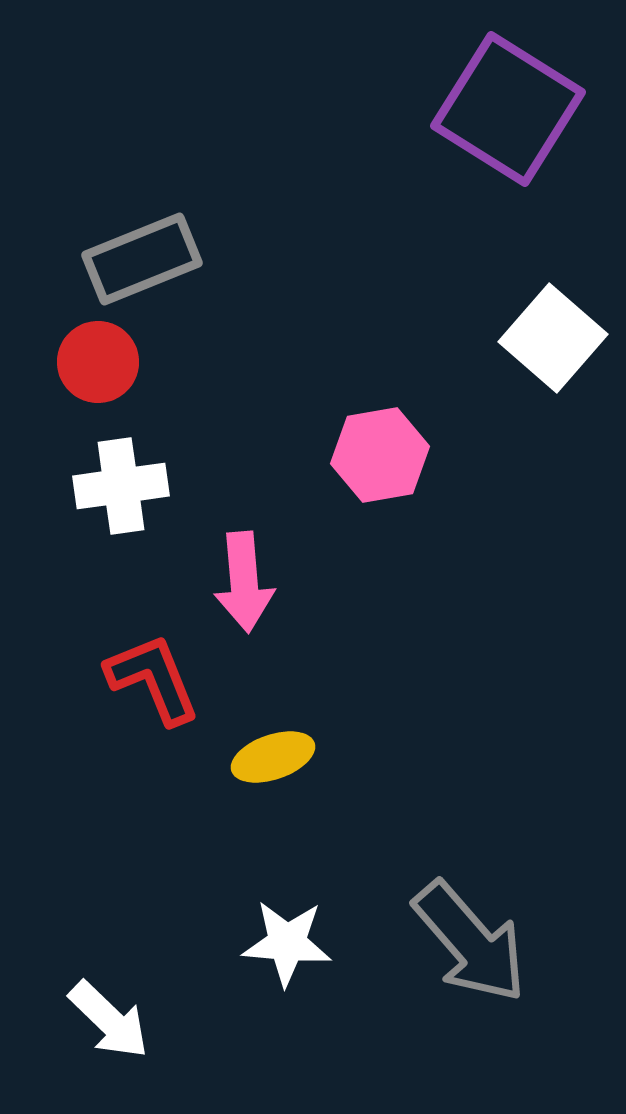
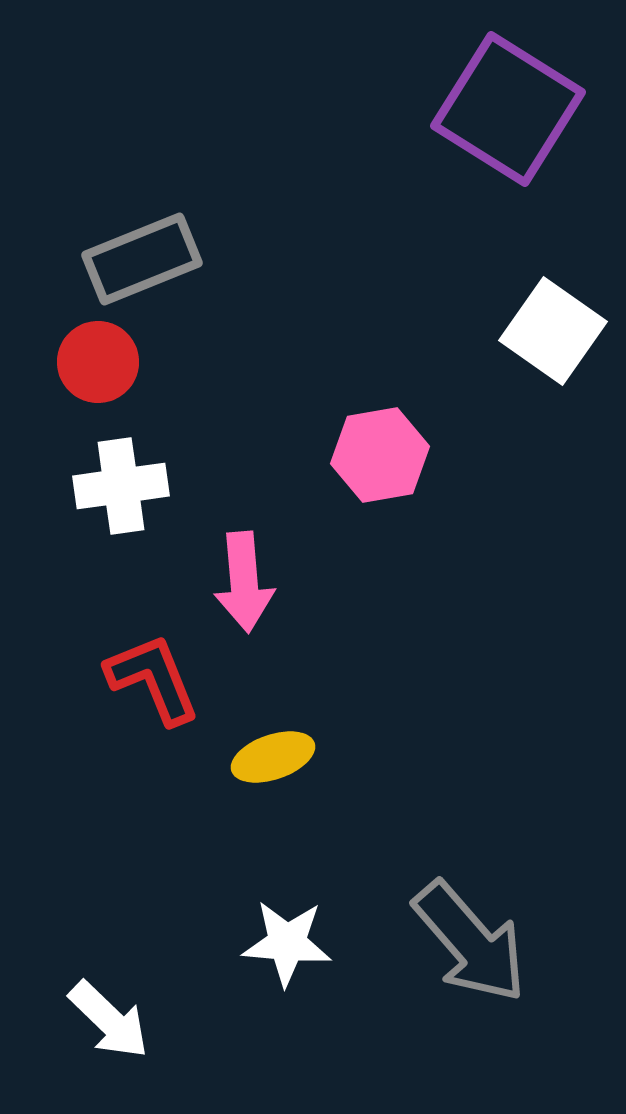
white square: moved 7 px up; rotated 6 degrees counterclockwise
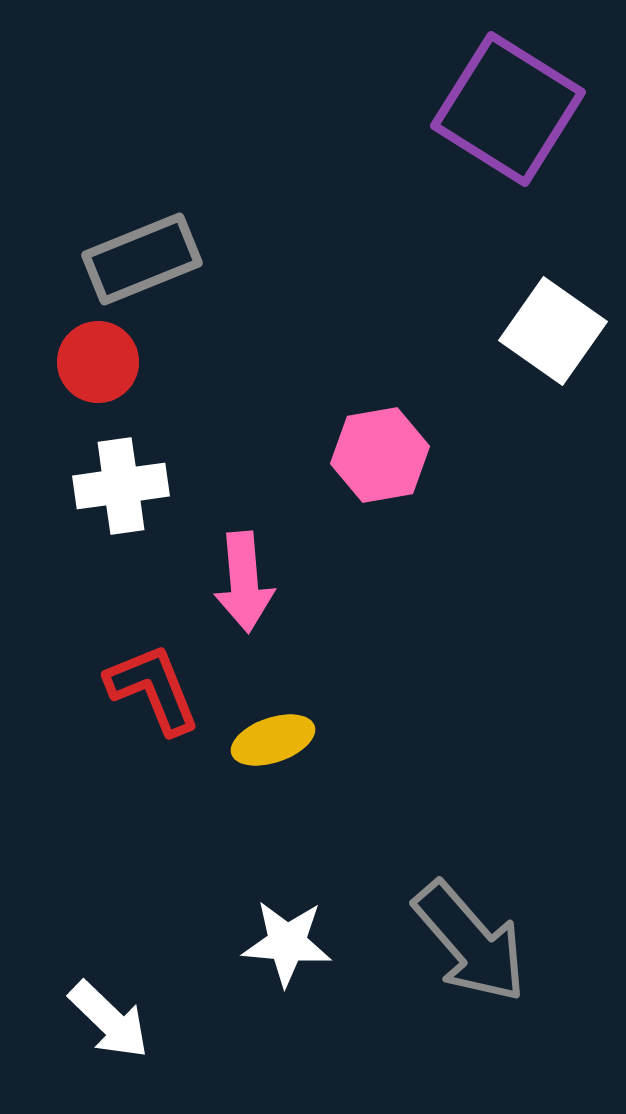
red L-shape: moved 10 px down
yellow ellipse: moved 17 px up
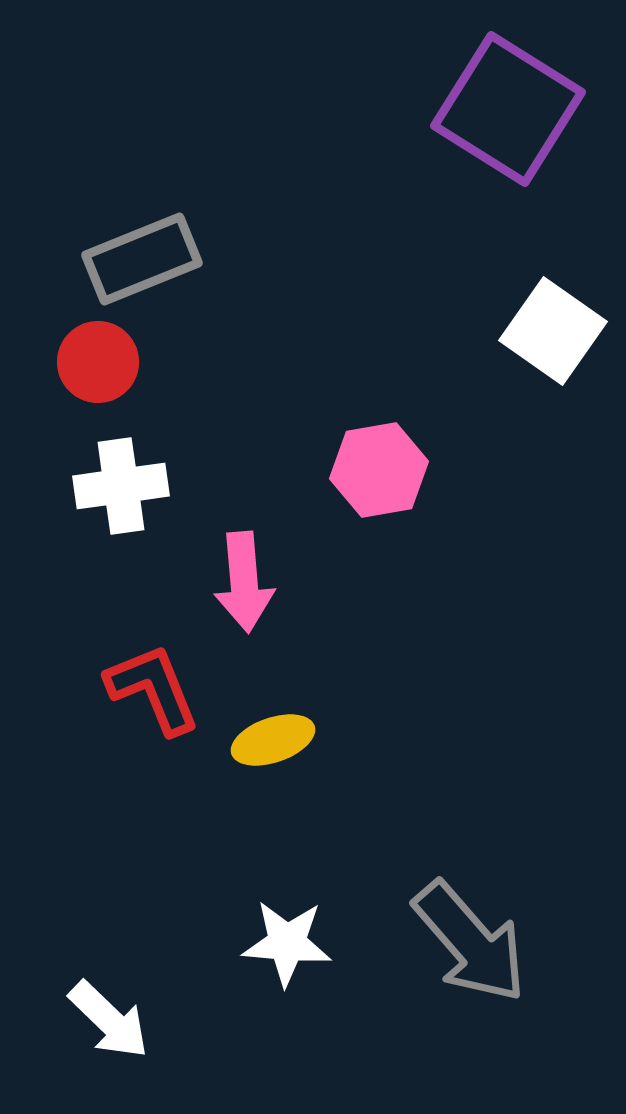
pink hexagon: moved 1 px left, 15 px down
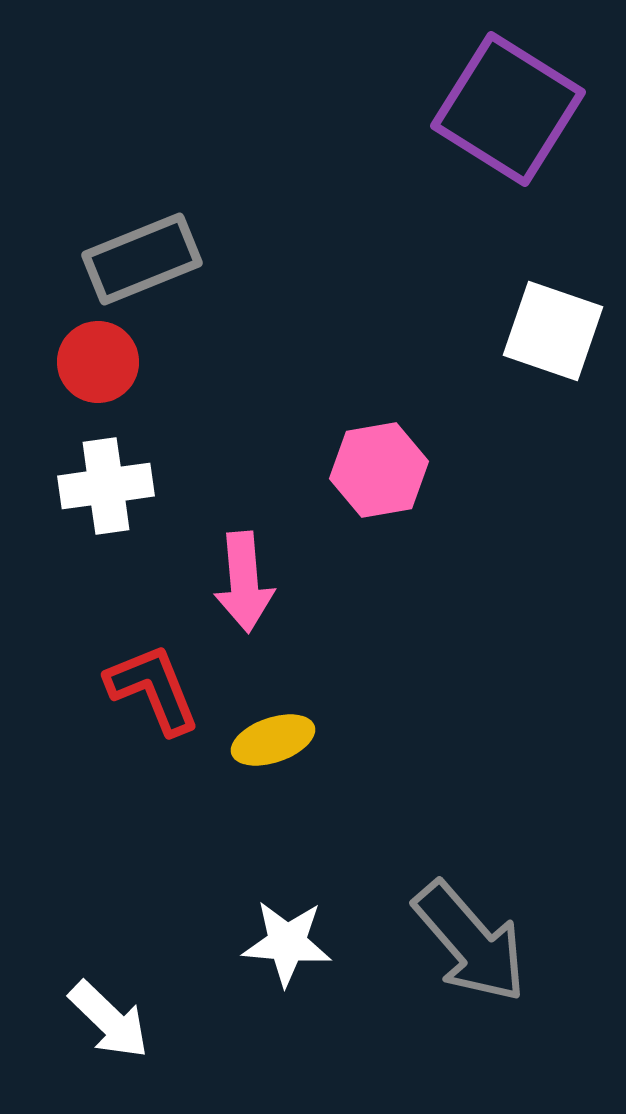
white square: rotated 16 degrees counterclockwise
white cross: moved 15 px left
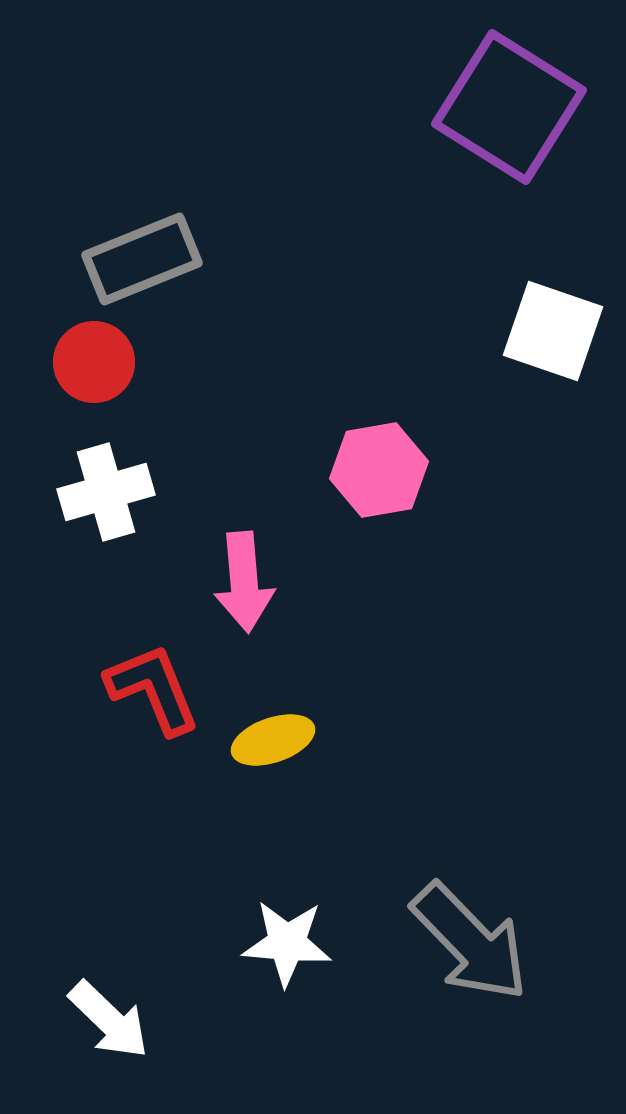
purple square: moved 1 px right, 2 px up
red circle: moved 4 px left
white cross: moved 6 px down; rotated 8 degrees counterclockwise
gray arrow: rotated 3 degrees counterclockwise
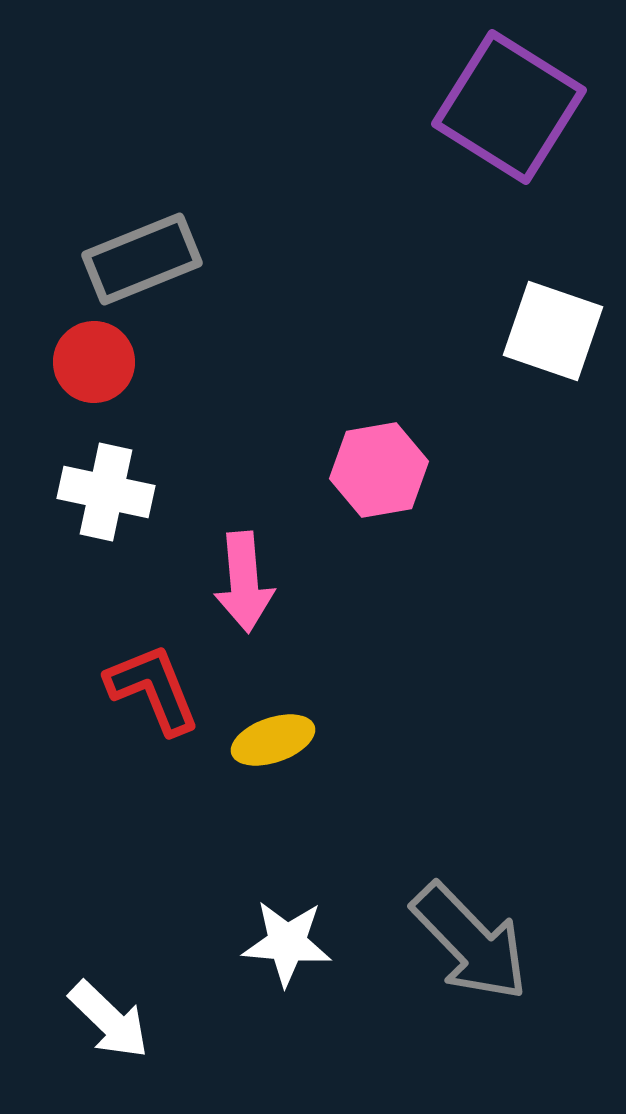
white cross: rotated 28 degrees clockwise
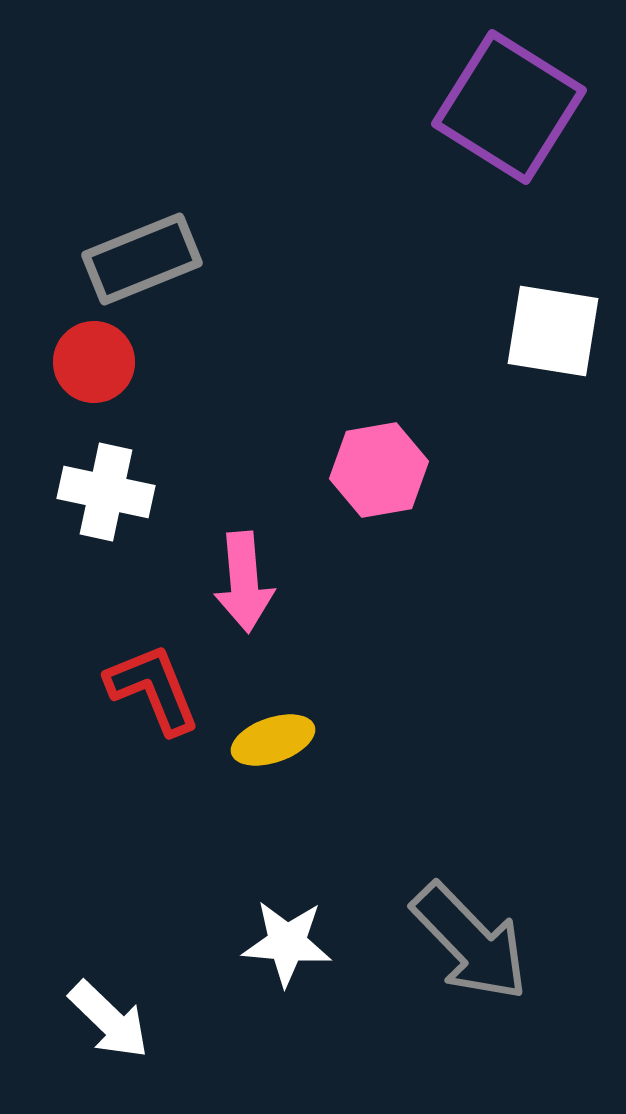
white square: rotated 10 degrees counterclockwise
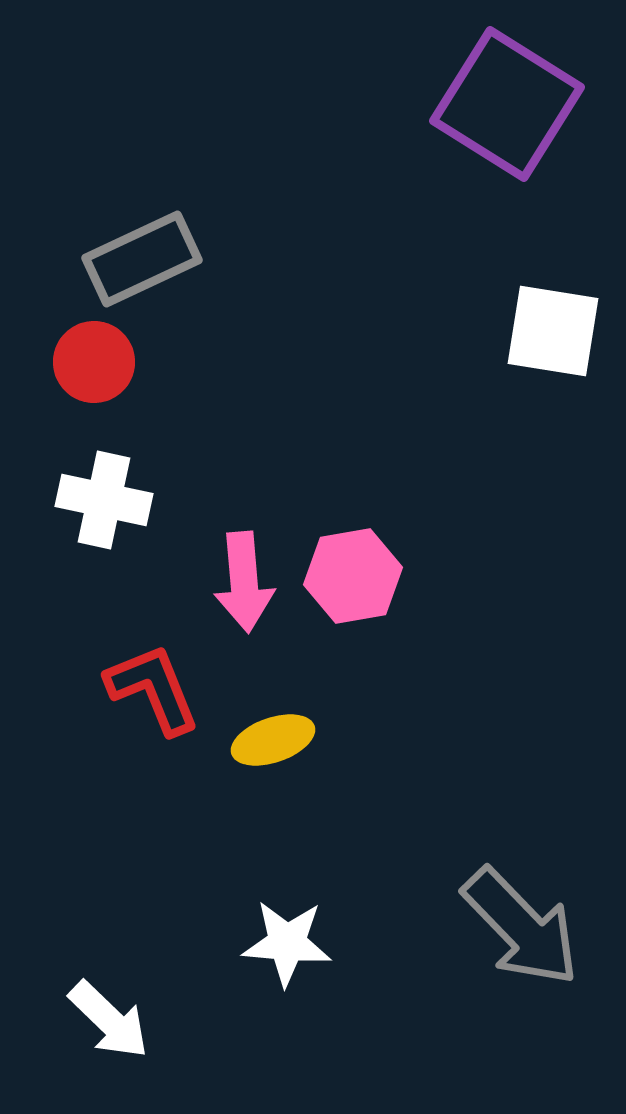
purple square: moved 2 px left, 3 px up
gray rectangle: rotated 3 degrees counterclockwise
pink hexagon: moved 26 px left, 106 px down
white cross: moved 2 px left, 8 px down
gray arrow: moved 51 px right, 15 px up
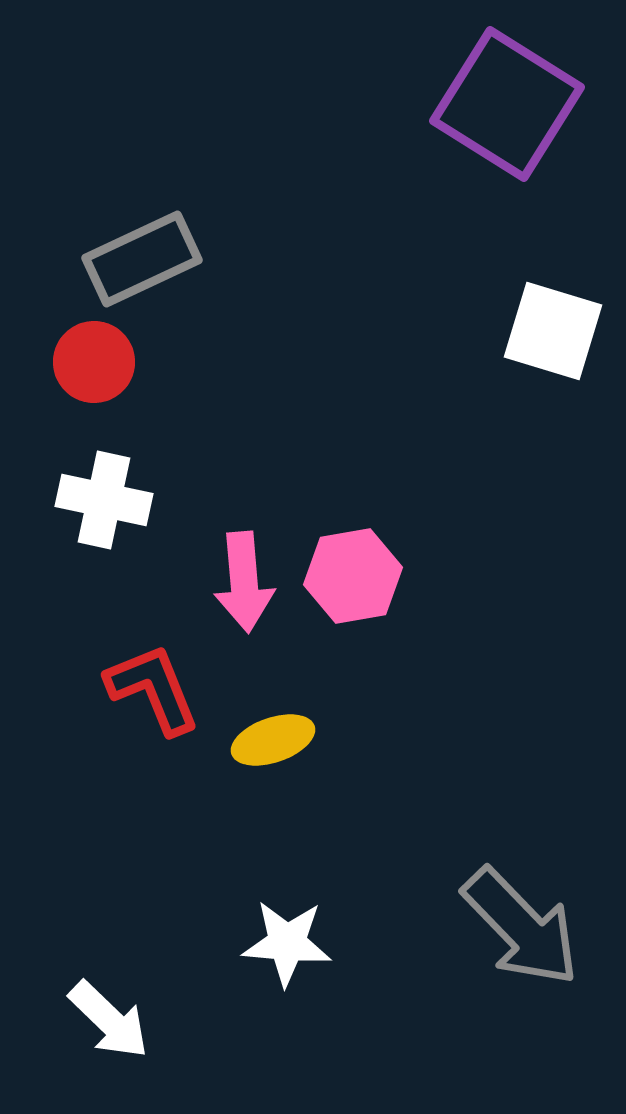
white square: rotated 8 degrees clockwise
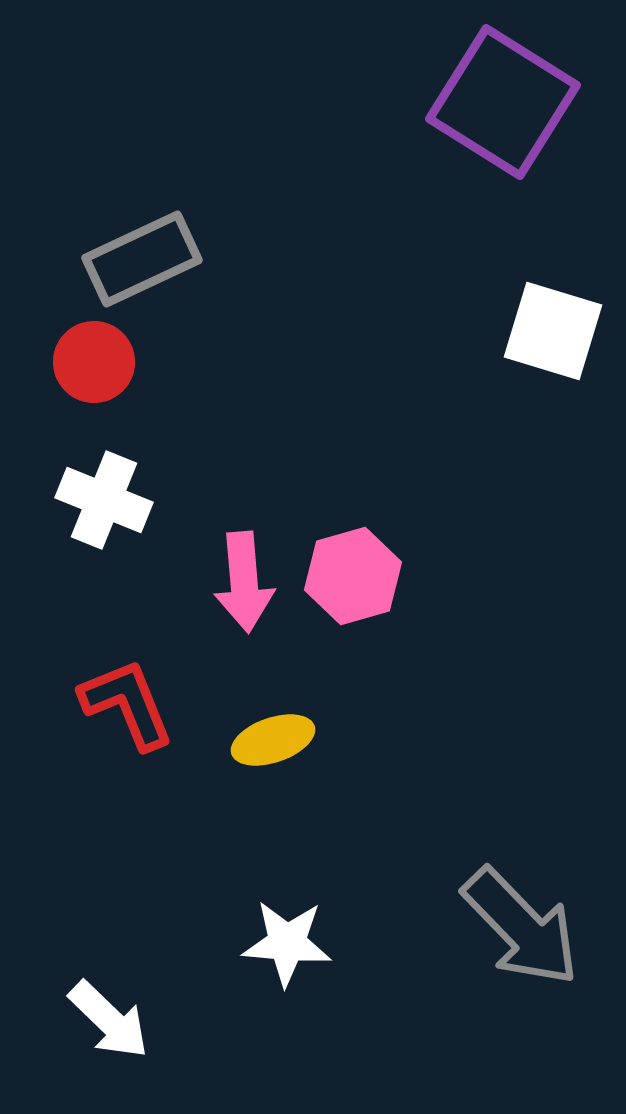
purple square: moved 4 px left, 2 px up
white cross: rotated 10 degrees clockwise
pink hexagon: rotated 6 degrees counterclockwise
red L-shape: moved 26 px left, 15 px down
